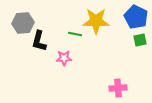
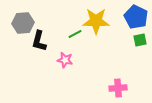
green line: rotated 40 degrees counterclockwise
pink star: moved 1 px right, 2 px down; rotated 14 degrees clockwise
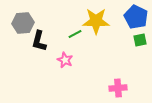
pink star: rotated 14 degrees clockwise
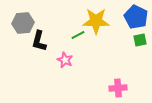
green line: moved 3 px right, 1 px down
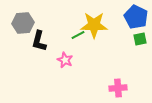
yellow star: moved 2 px left, 4 px down
green square: moved 1 px up
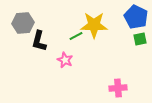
green line: moved 2 px left, 1 px down
